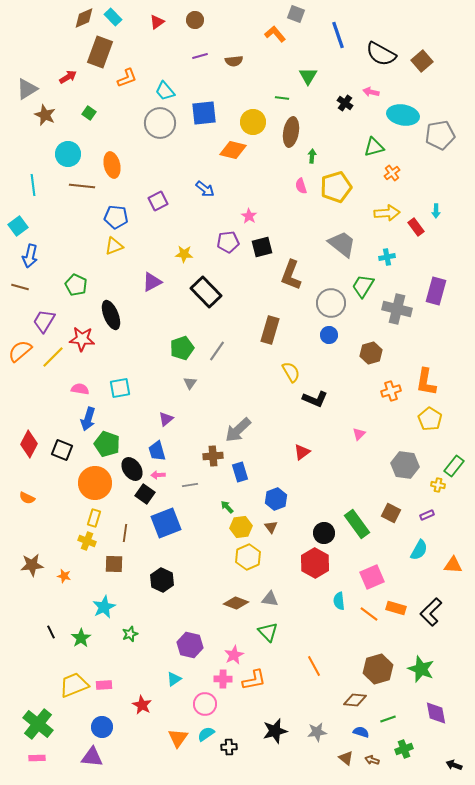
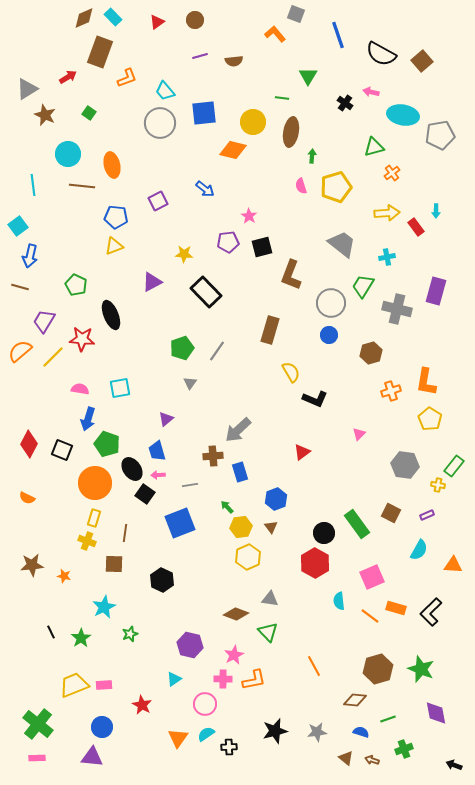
blue square at (166, 523): moved 14 px right
brown diamond at (236, 603): moved 11 px down
orange line at (369, 614): moved 1 px right, 2 px down
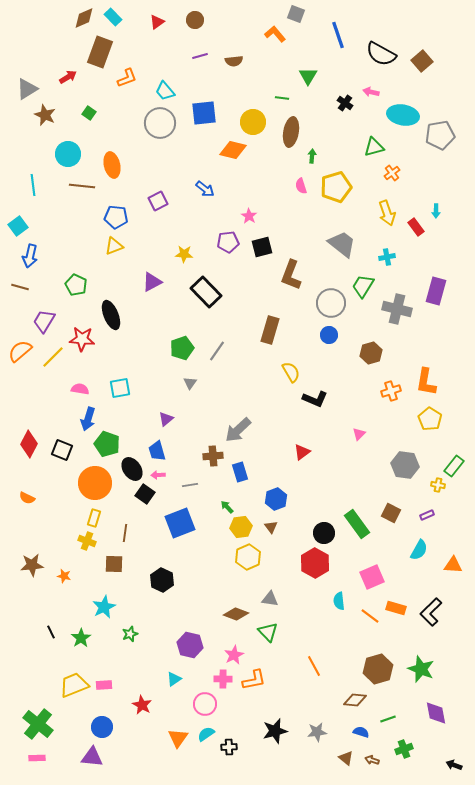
yellow arrow at (387, 213): rotated 75 degrees clockwise
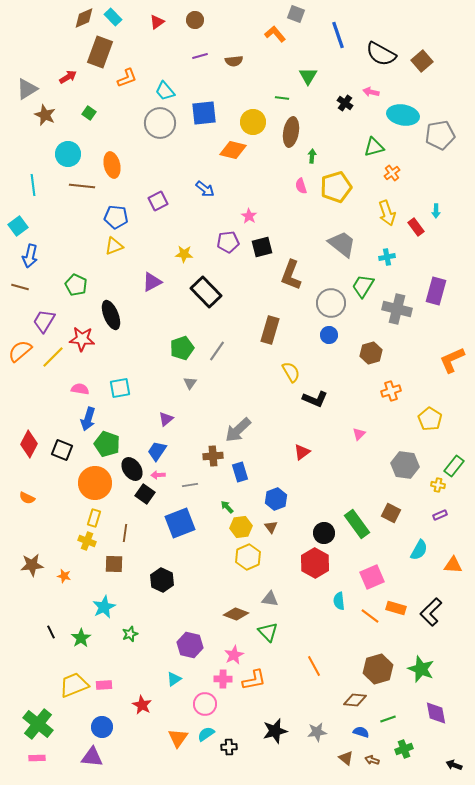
orange L-shape at (426, 382): moved 26 px right, 22 px up; rotated 56 degrees clockwise
blue trapezoid at (157, 451): rotated 50 degrees clockwise
purple rectangle at (427, 515): moved 13 px right
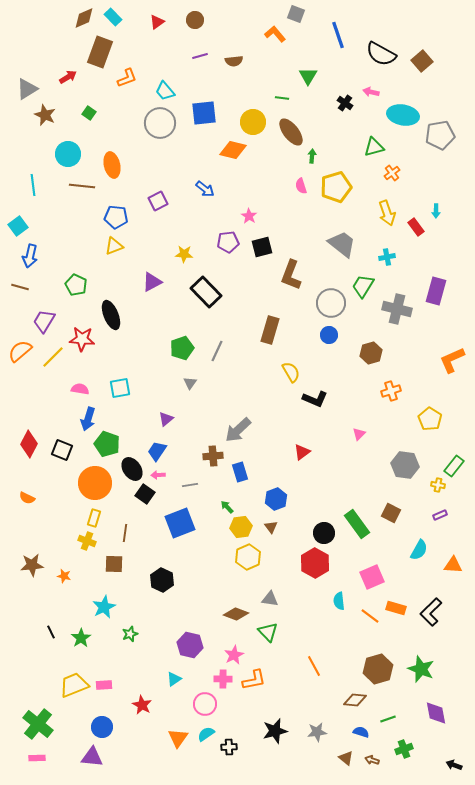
brown ellipse at (291, 132): rotated 48 degrees counterclockwise
gray line at (217, 351): rotated 10 degrees counterclockwise
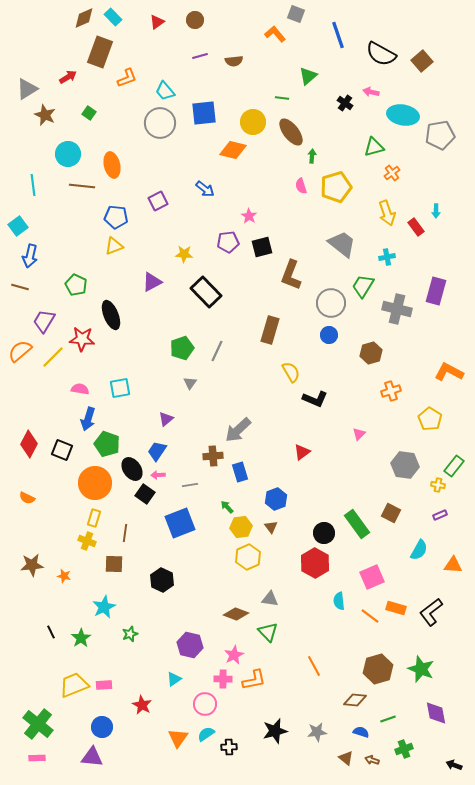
green triangle at (308, 76): rotated 18 degrees clockwise
orange L-shape at (452, 360): moved 3 px left, 12 px down; rotated 52 degrees clockwise
black L-shape at (431, 612): rotated 8 degrees clockwise
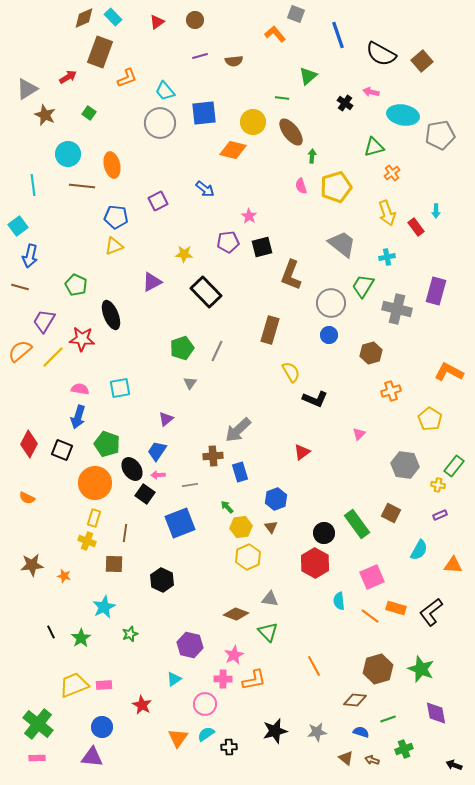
blue arrow at (88, 419): moved 10 px left, 2 px up
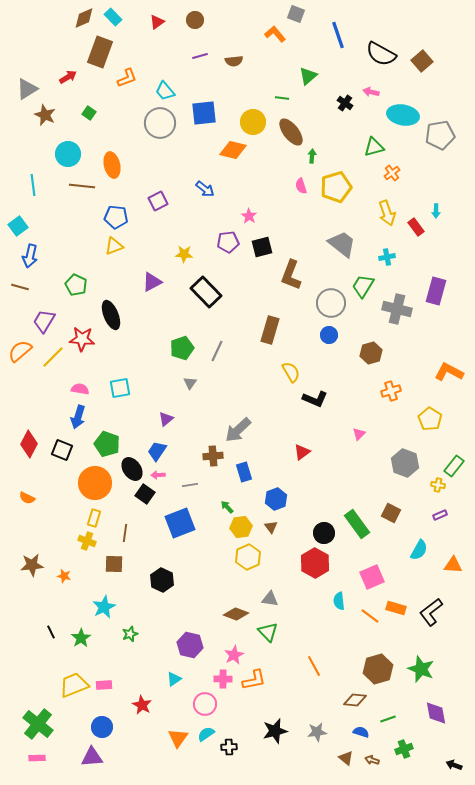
gray hexagon at (405, 465): moved 2 px up; rotated 12 degrees clockwise
blue rectangle at (240, 472): moved 4 px right
purple triangle at (92, 757): rotated 10 degrees counterclockwise
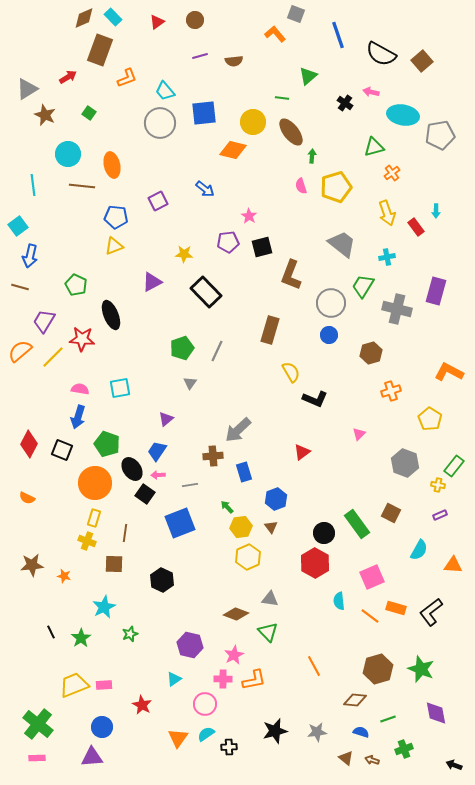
brown rectangle at (100, 52): moved 2 px up
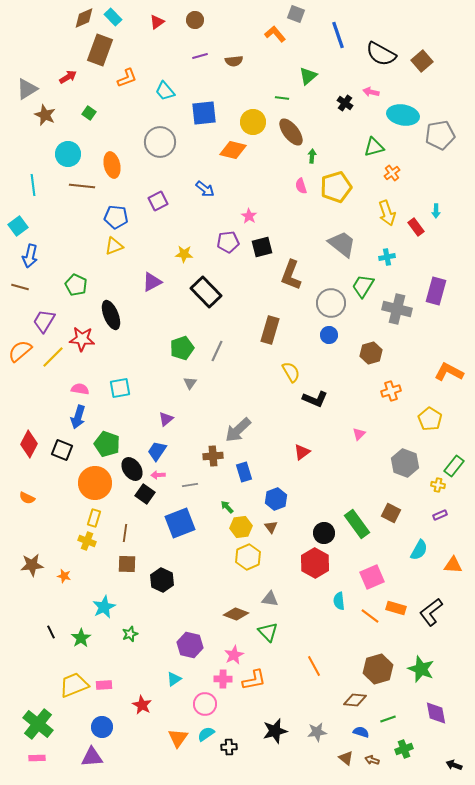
gray circle at (160, 123): moved 19 px down
brown square at (114, 564): moved 13 px right
